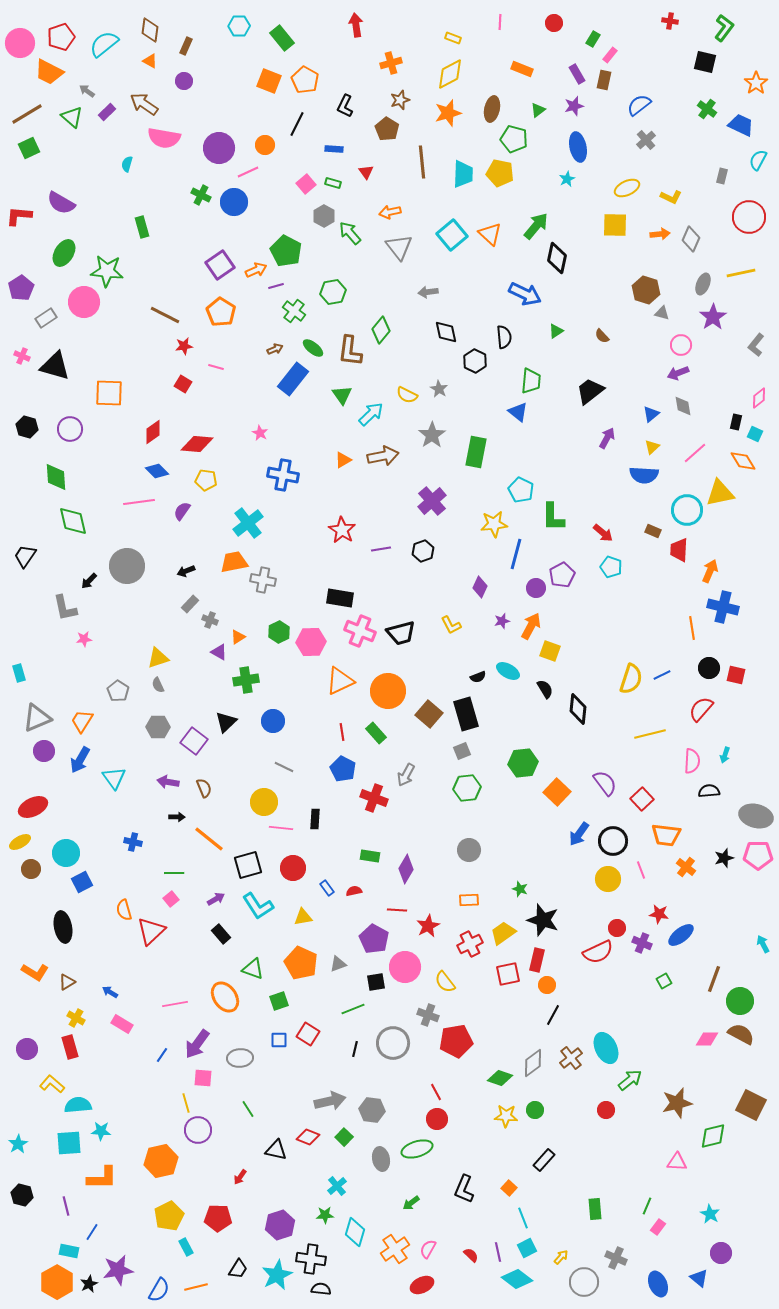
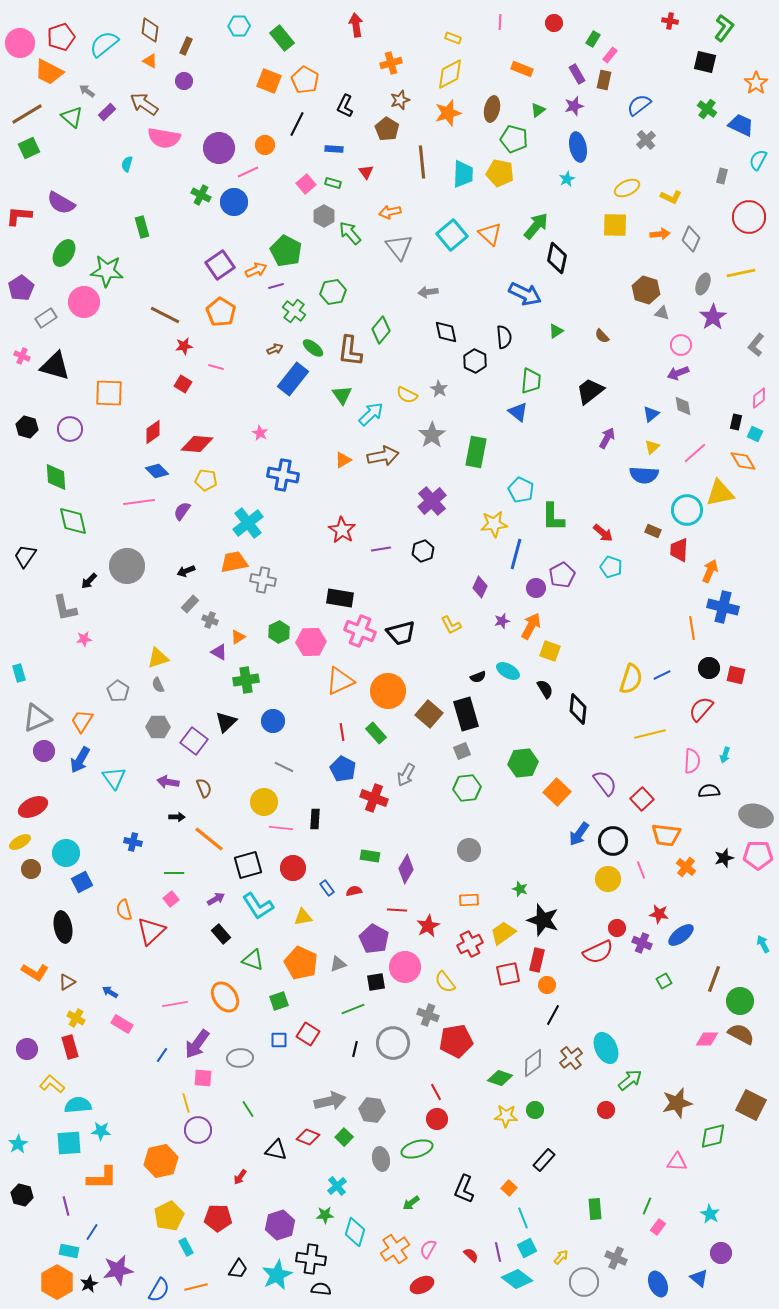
green triangle at (253, 969): moved 9 px up
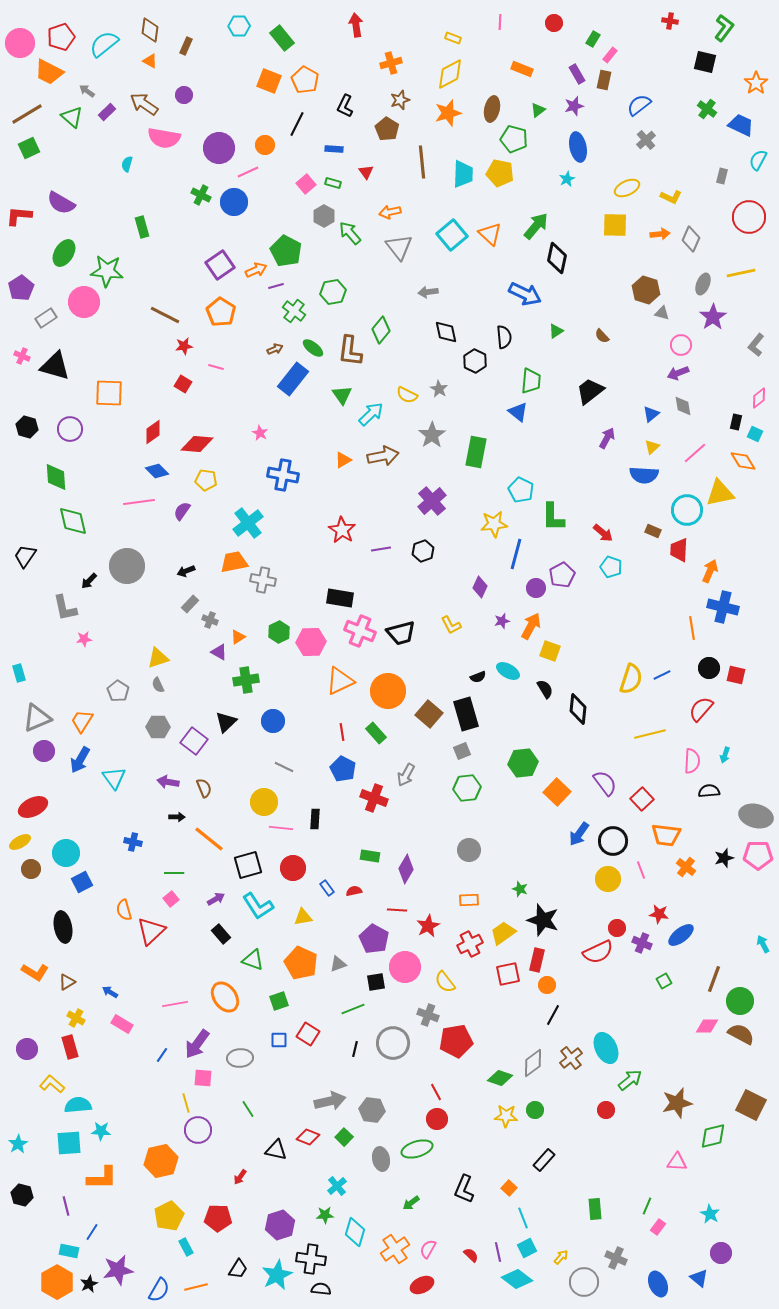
purple circle at (184, 81): moved 14 px down
pink diamond at (707, 1039): moved 13 px up
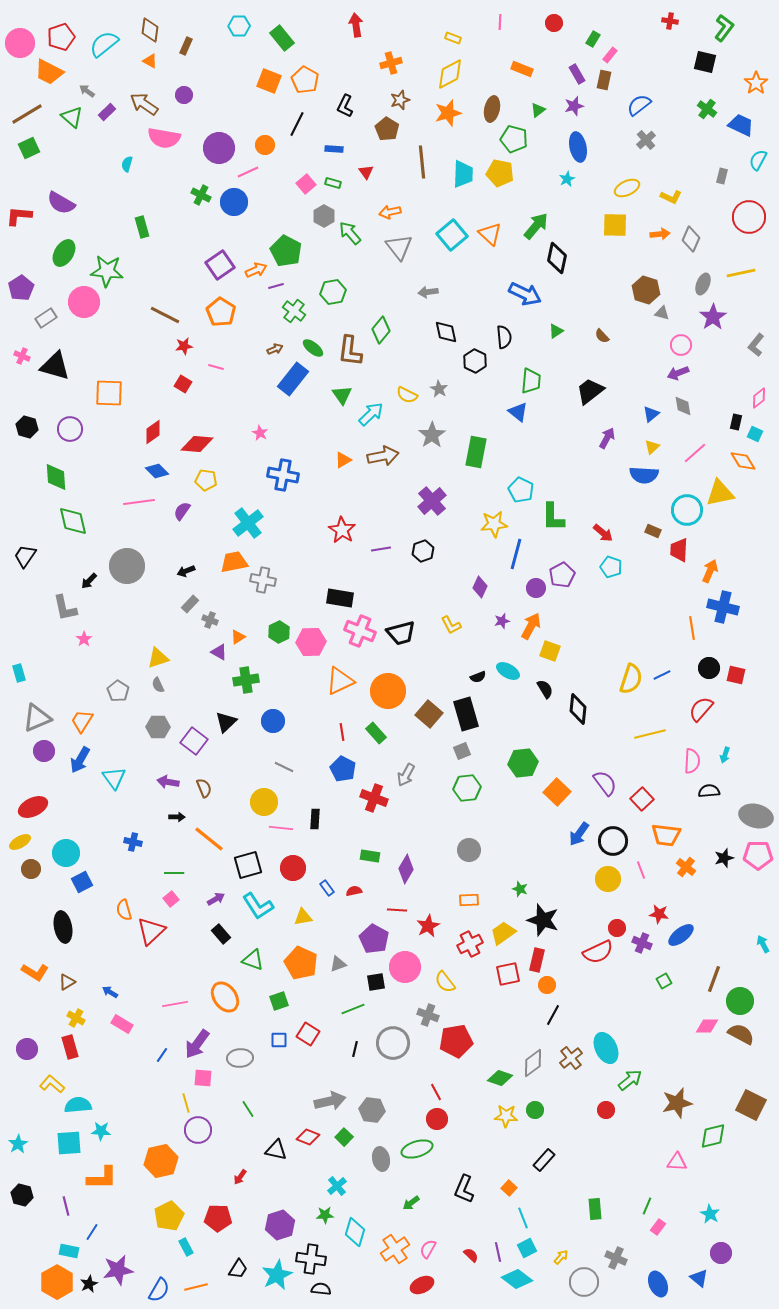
pink star at (84, 639): rotated 28 degrees counterclockwise
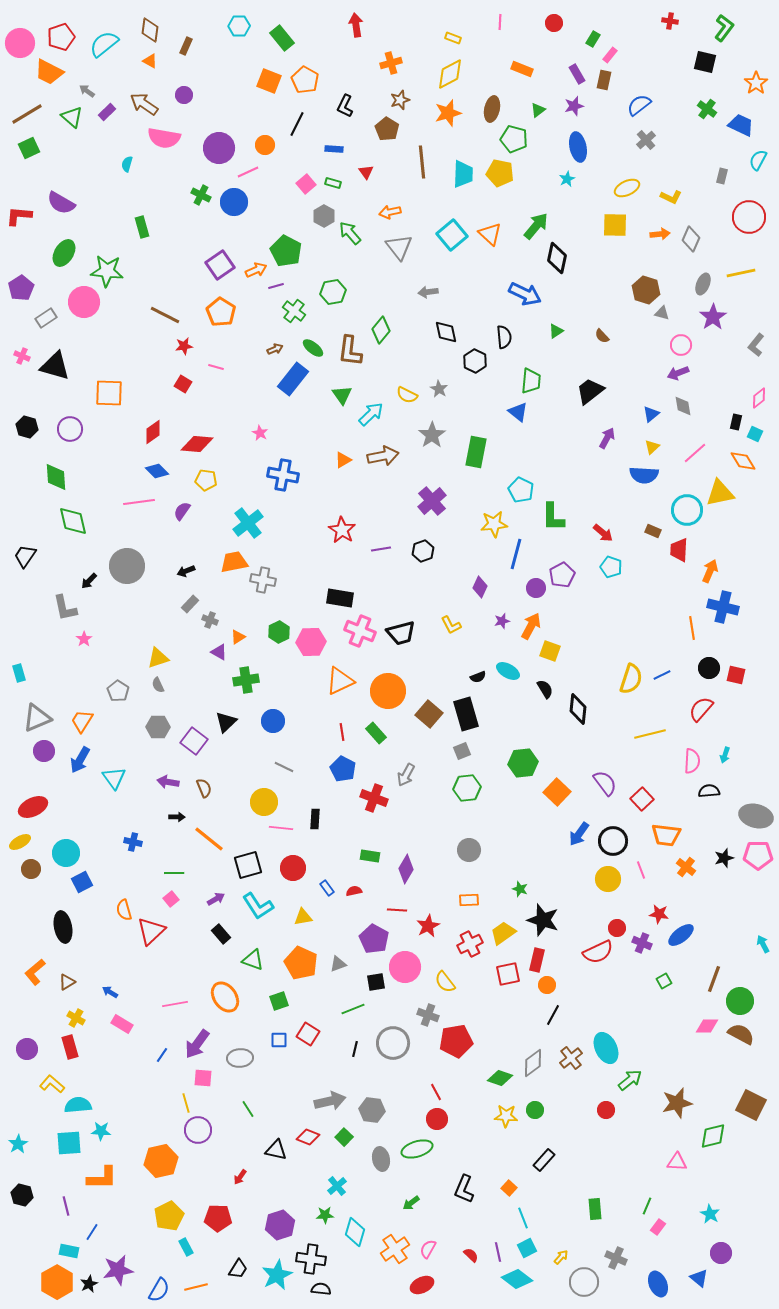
orange L-shape at (35, 972): rotated 108 degrees clockwise
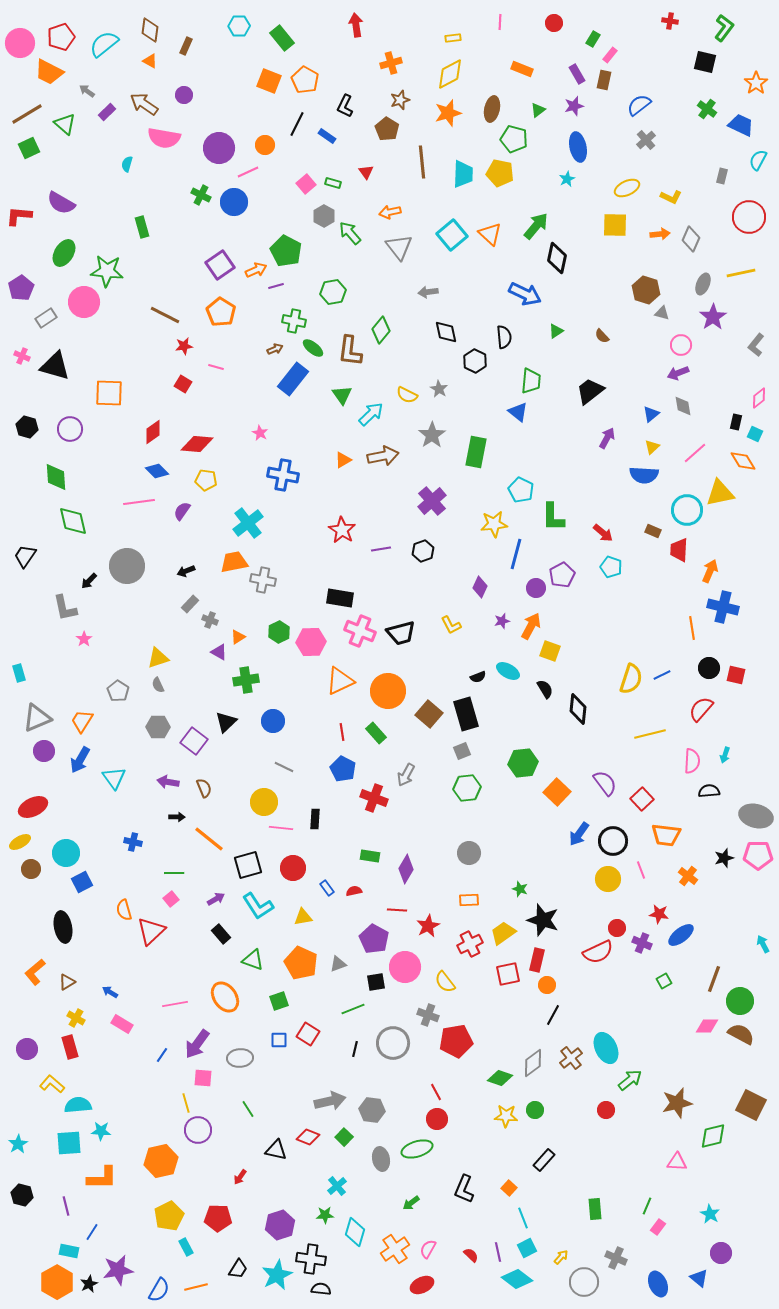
yellow rectangle at (453, 38): rotated 28 degrees counterclockwise
green triangle at (72, 117): moved 7 px left, 7 px down
blue rectangle at (334, 149): moved 7 px left, 13 px up; rotated 30 degrees clockwise
green cross at (294, 311): moved 10 px down; rotated 25 degrees counterclockwise
gray circle at (469, 850): moved 3 px down
orange cross at (686, 867): moved 2 px right, 9 px down
